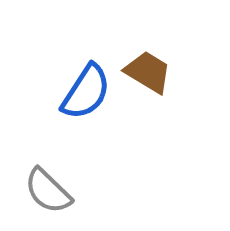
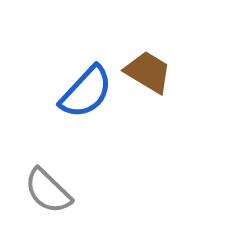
blue semicircle: rotated 10 degrees clockwise
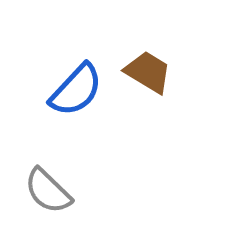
blue semicircle: moved 10 px left, 2 px up
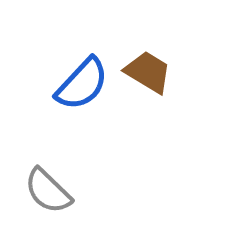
blue semicircle: moved 6 px right, 6 px up
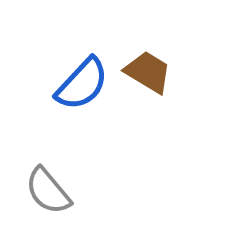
gray semicircle: rotated 6 degrees clockwise
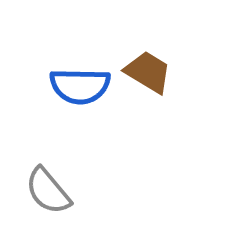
blue semicircle: moved 2 px left, 2 px down; rotated 48 degrees clockwise
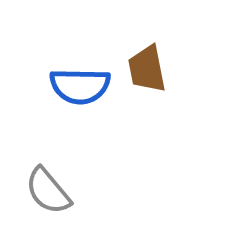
brown trapezoid: moved 1 px left, 3 px up; rotated 132 degrees counterclockwise
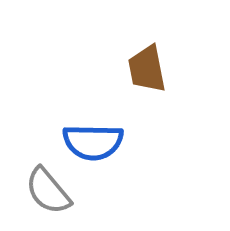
blue semicircle: moved 13 px right, 56 px down
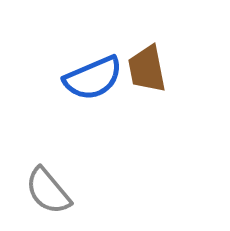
blue semicircle: moved 64 px up; rotated 24 degrees counterclockwise
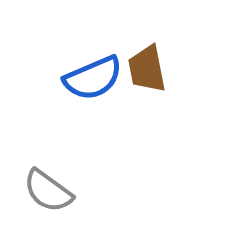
gray semicircle: rotated 14 degrees counterclockwise
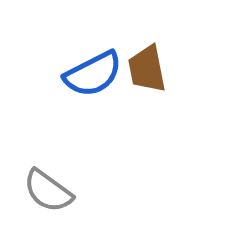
blue semicircle: moved 4 px up; rotated 4 degrees counterclockwise
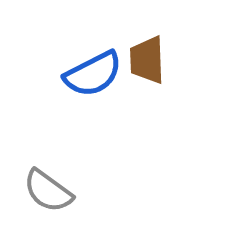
brown trapezoid: moved 9 px up; rotated 9 degrees clockwise
